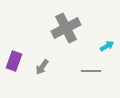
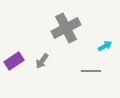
cyan arrow: moved 2 px left
purple rectangle: rotated 36 degrees clockwise
gray arrow: moved 6 px up
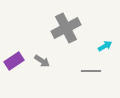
gray arrow: rotated 91 degrees counterclockwise
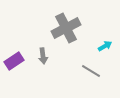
gray arrow: moved 1 px right, 5 px up; rotated 49 degrees clockwise
gray line: rotated 30 degrees clockwise
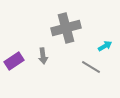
gray cross: rotated 12 degrees clockwise
gray line: moved 4 px up
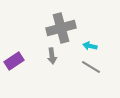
gray cross: moved 5 px left
cyan arrow: moved 15 px left; rotated 136 degrees counterclockwise
gray arrow: moved 9 px right
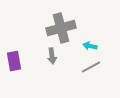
purple rectangle: rotated 66 degrees counterclockwise
gray line: rotated 60 degrees counterclockwise
